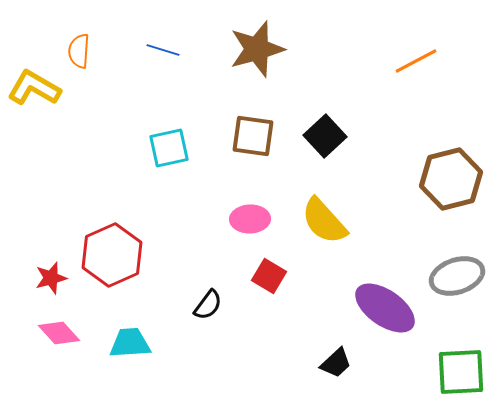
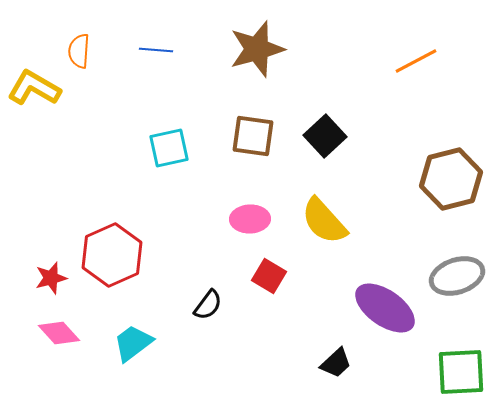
blue line: moved 7 px left; rotated 12 degrees counterclockwise
cyan trapezoid: moved 3 px right; rotated 33 degrees counterclockwise
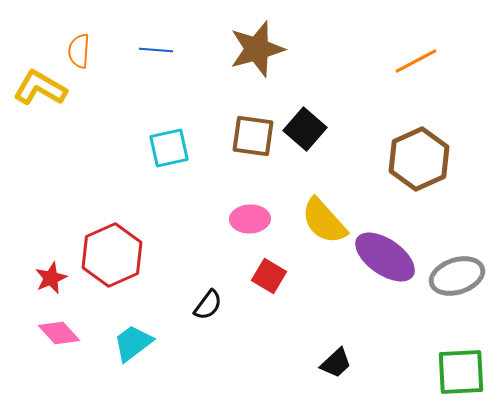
yellow L-shape: moved 6 px right
black square: moved 20 px left, 7 px up; rotated 6 degrees counterclockwise
brown hexagon: moved 32 px left, 20 px up; rotated 10 degrees counterclockwise
red star: rotated 8 degrees counterclockwise
purple ellipse: moved 51 px up
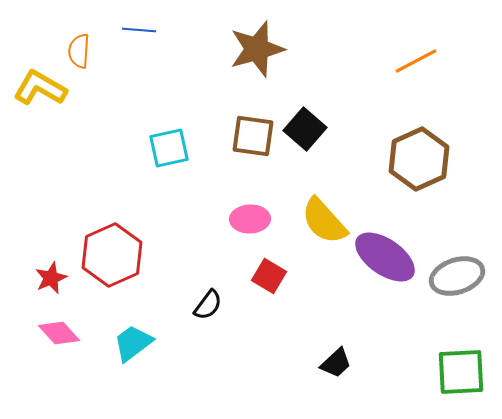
blue line: moved 17 px left, 20 px up
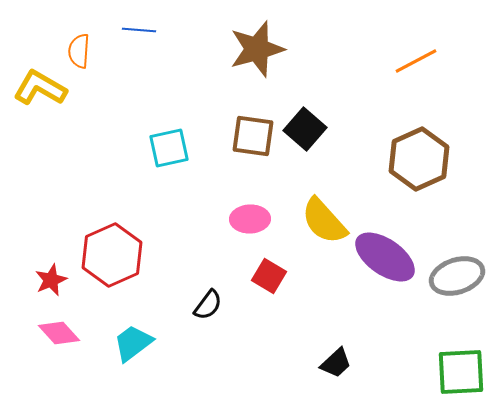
red star: moved 2 px down
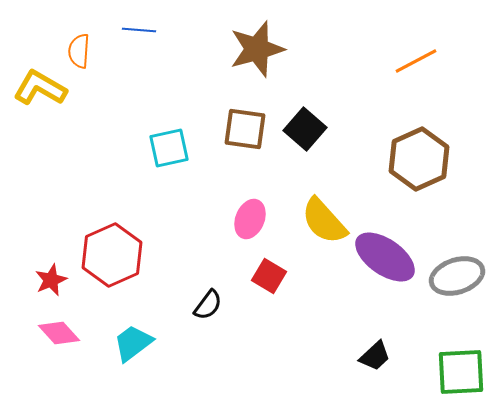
brown square: moved 8 px left, 7 px up
pink ellipse: rotated 66 degrees counterclockwise
black trapezoid: moved 39 px right, 7 px up
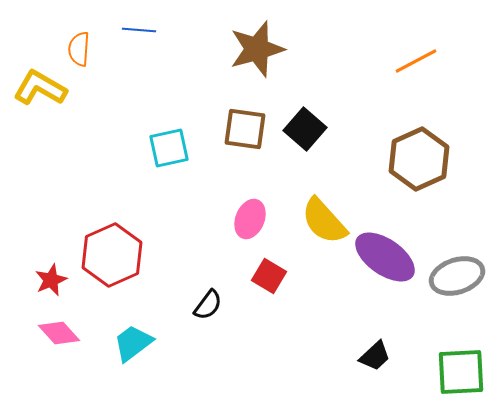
orange semicircle: moved 2 px up
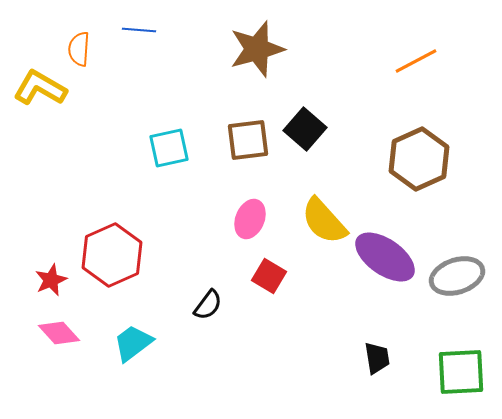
brown square: moved 3 px right, 11 px down; rotated 15 degrees counterclockwise
black trapezoid: moved 2 px right, 2 px down; rotated 56 degrees counterclockwise
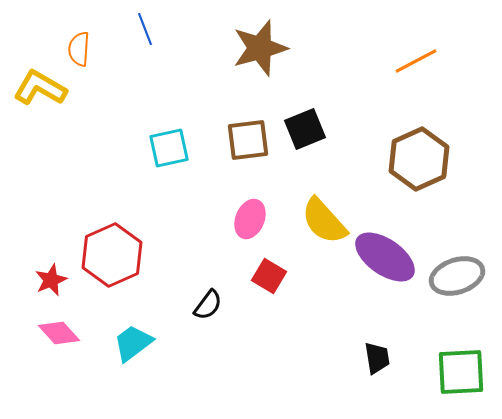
blue line: moved 6 px right, 1 px up; rotated 64 degrees clockwise
brown star: moved 3 px right, 1 px up
black square: rotated 27 degrees clockwise
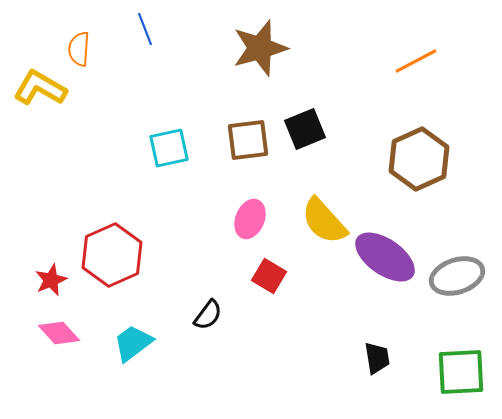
black semicircle: moved 10 px down
